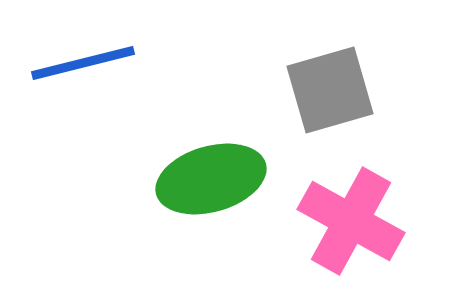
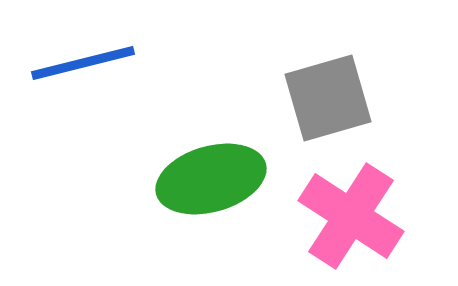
gray square: moved 2 px left, 8 px down
pink cross: moved 5 px up; rotated 4 degrees clockwise
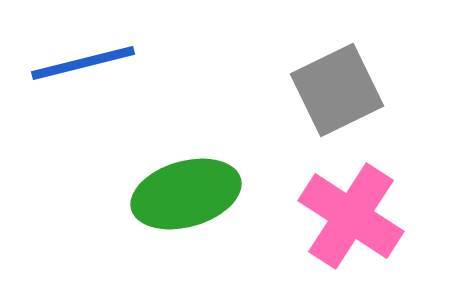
gray square: moved 9 px right, 8 px up; rotated 10 degrees counterclockwise
green ellipse: moved 25 px left, 15 px down
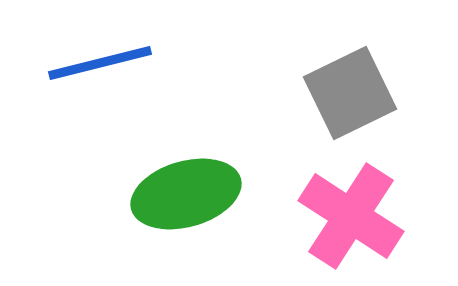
blue line: moved 17 px right
gray square: moved 13 px right, 3 px down
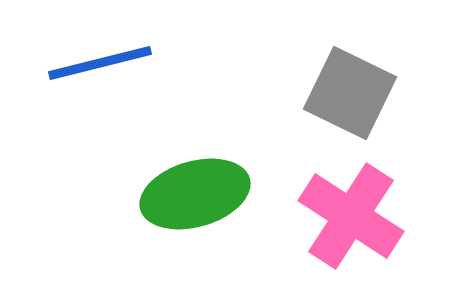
gray square: rotated 38 degrees counterclockwise
green ellipse: moved 9 px right
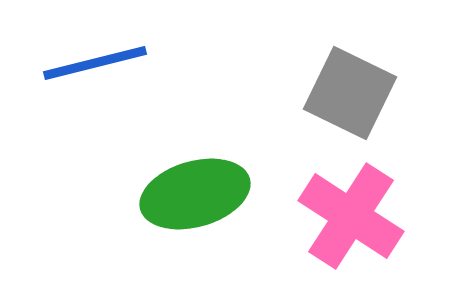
blue line: moved 5 px left
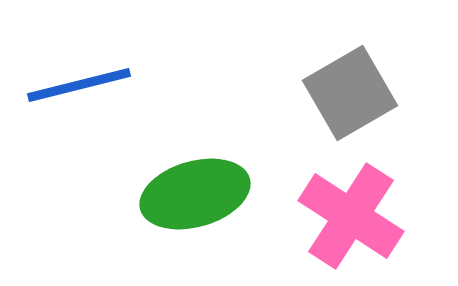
blue line: moved 16 px left, 22 px down
gray square: rotated 34 degrees clockwise
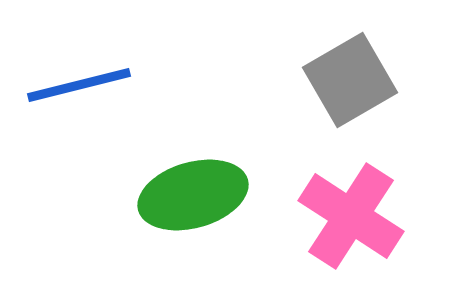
gray square: moved 13 px up
green ellipse: moved 2 px left, 1 px down
